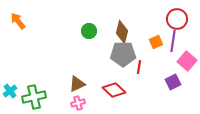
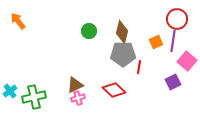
brown triangle: moved 2 px left, 1 px down
pink cross: moved 5 px up
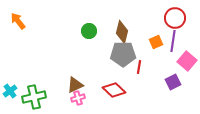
red circle: moved 2 px left, 1 px up
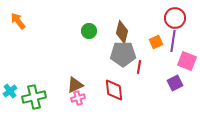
pink square: rotated 18 degrees counterclockwise
purple square: moved 2 px right, 1 px down
red diamond: rotated 40 degrees clockwise
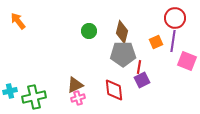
purple square: moved 33 px left, 3 px up
cyan cross: rotated 24 degrees clockwise
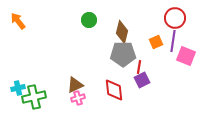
green circle: moved 11 px up
pink square: moved 1 px left, 5 px up
cyan cross: moved 8 px right, 3 px up
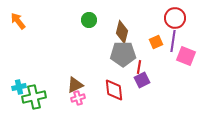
cyan cross: moved 1 px right, 1 px up
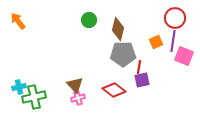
brown diamond: moved 4 px left, 3 px up
pink square: moved 2 px left
purple square: rotated 14 degrees clockwise
brown triangle: rotated 48 degrees counterclockwise
red diamond: rotated 45 degrees counterclockwise
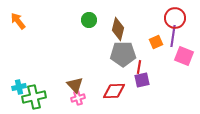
purple line: moved 5 px up
red diamond: moved 1 px down; rotated 40 degrees counterclockwise
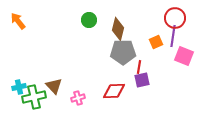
gray pentagon: moved 2 px up
brown triangle: moved 21 px left, 1 px down
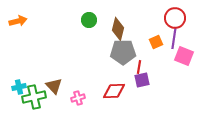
orange arrow: rotated 114 degrees clockwise
purple line: moved 1 px right, 2 px down
